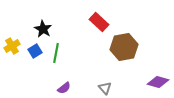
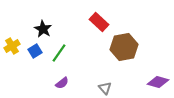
green line: moved 3 px right; rotated 24 degrees clockwise
purple semicircle: moved 2 px left, 5 px up
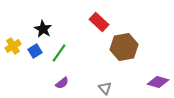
yellow cross: moved 1 px right
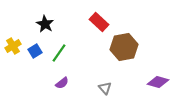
black star: moved 2 px right, 5 px up
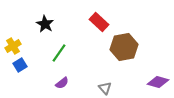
blue square: moved 15 px left, 14 px down
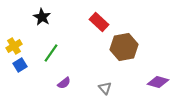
black star: moved 3 px left, 7 px up
yellow cross: moved 1 px right
green line: moved 8 px left
purple semicircle: moved 2 px right
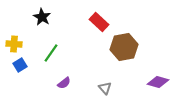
yellow cross: moved 2 px up; rotated 35 degrees clockwise
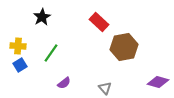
black star: rotated 12 degrees clockwise
yellow cross: moved 4 px right, 2 px down
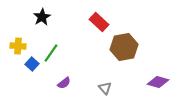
blue square: moved 12 px right, 1 px up; rotated 16 degrees counterclockwise
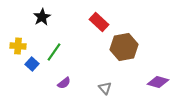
green line: moved 3 px right, 1 px up
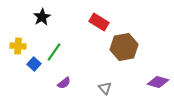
red rectangle: rotated 12 degrees counterclockwise
blue square: moved 2 px right
